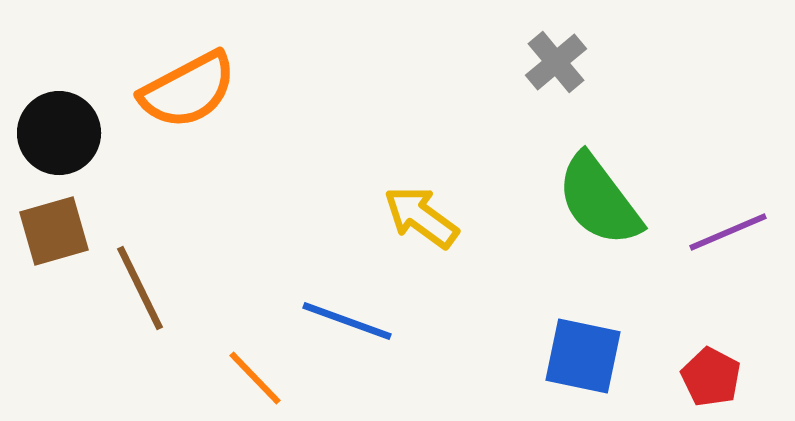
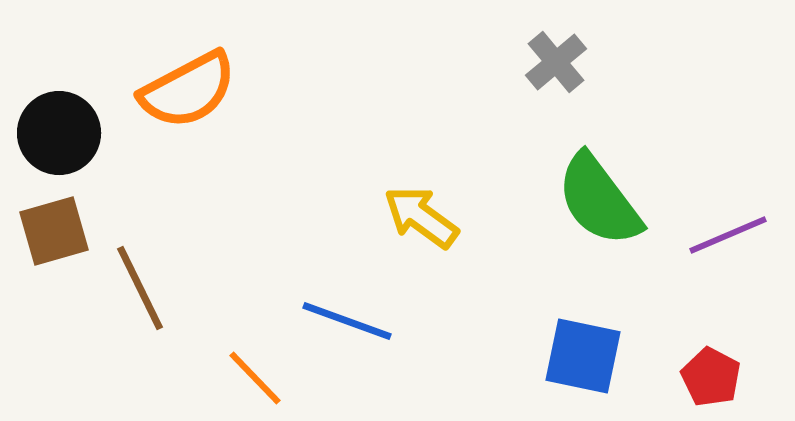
purple line: moved 3 px down
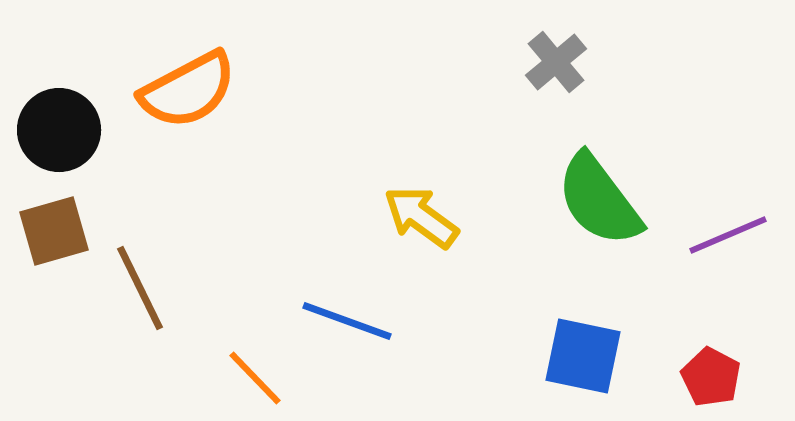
black circle: moved 3 px up
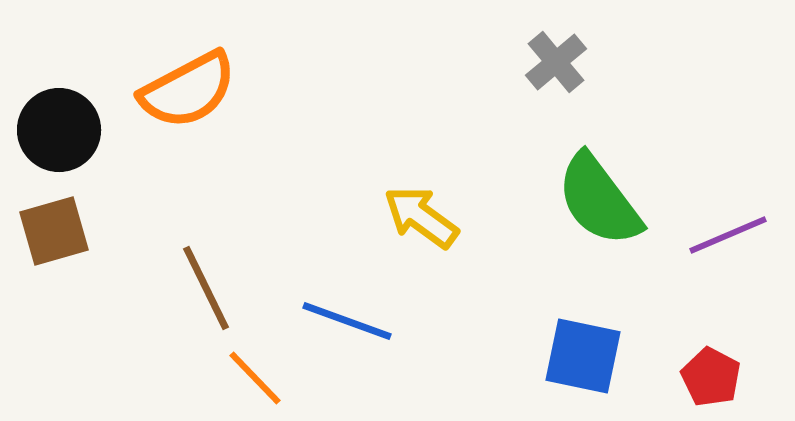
brown line: moved 66 px right
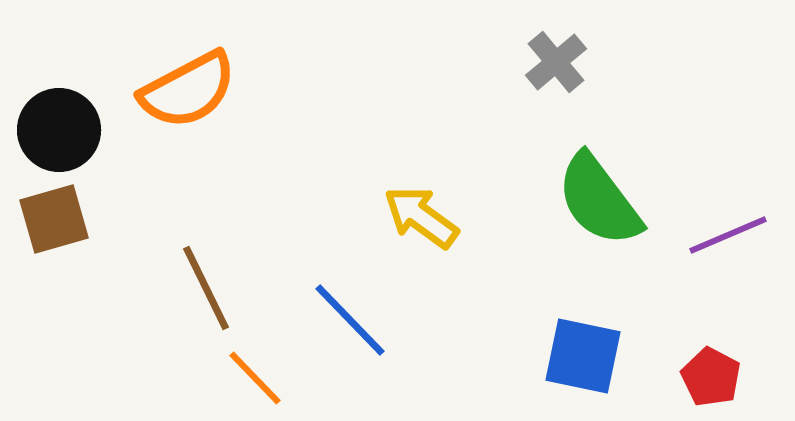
brown square: moved 12 px up
blue line: moved 3 px right, 1 px up; rotated 26 degrees clockwise
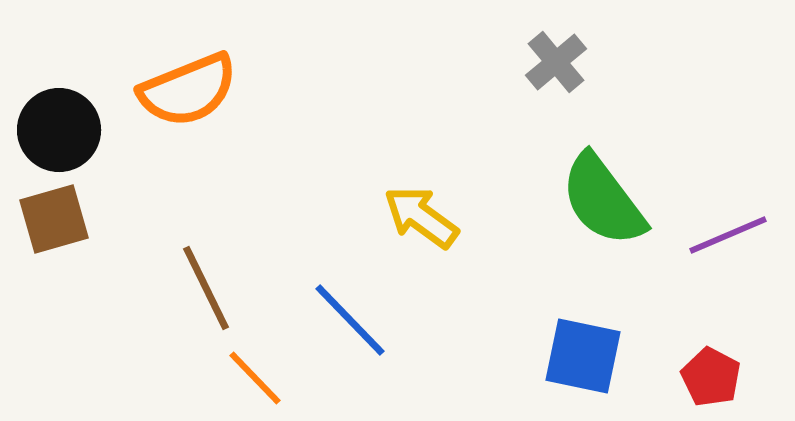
orange semicircle: rotated 6 degrees clockwise
green semicircle: moved 4 px right
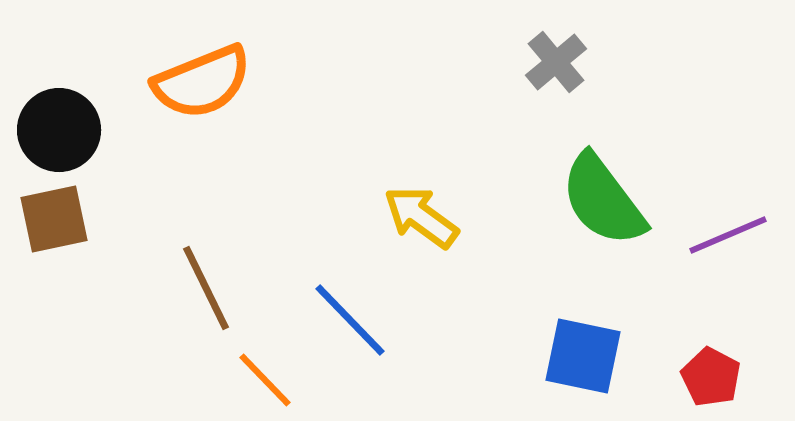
orange semicircle: moved 14 px right, 8 px up
brown square: rotated 4 degrees clockwise
orange line: moved 10 px right, 2 px down
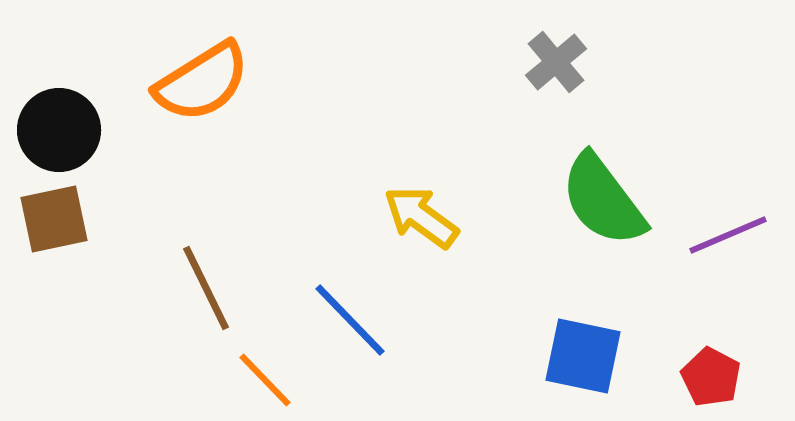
orange semicircle: rotated 10 degrees counterclockwise
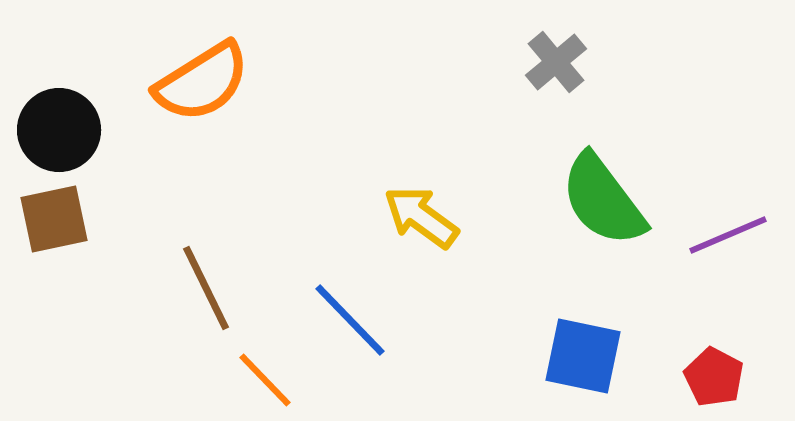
red pentagon: moved 3 px right
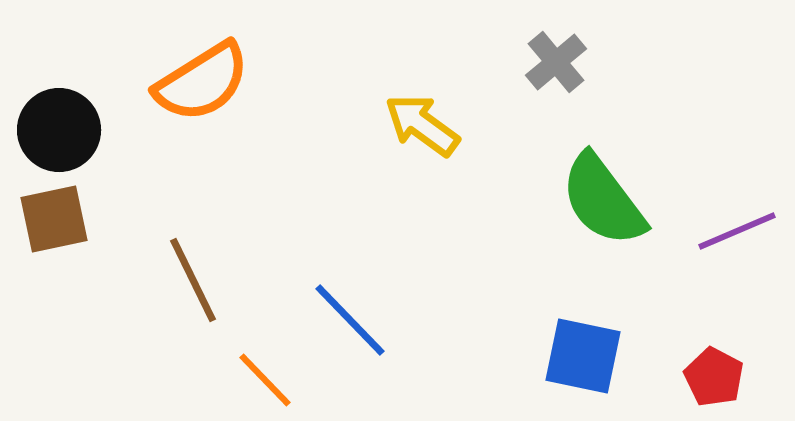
yellow arrow: moved 1 px right, 92 px up
purple line: moved 9 px right, 4 px up
brown line: moved 13 px left, 8 px up
